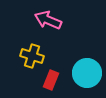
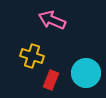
pink arrow: moved 4 px right
cyan circle: moved 1 px left
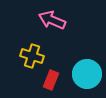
cyan circle: moved 1 px right, 1 px down
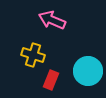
yellow cross: moved 1 px right, 1 px up
cyan circle: moved 1 px right, 3 px up
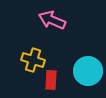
yellow cross: moved 5 px down
red rectangle: rotated 18 degrees counterclockwise
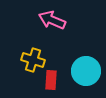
cyan circle: moved 2 px left
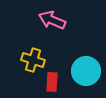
red rectangle: moved 1 px right, 2 px down
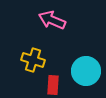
red rectangle: moved 1 px right, 3 px down
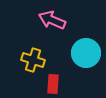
cyan circle: moved 18 px up
red rectangle: moved 1 px up
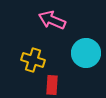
red rectangle: moved 1 px left, 1 px down
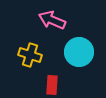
cyan circle: moved 7 px left, 1 px up
yellow cross: moved 3 px left, 5 px up
